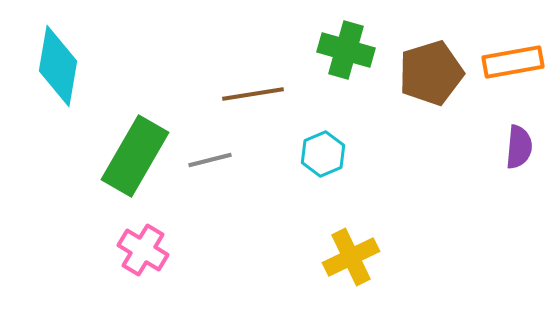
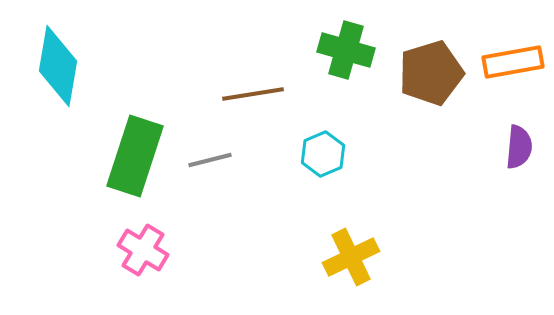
green rectangle: rotated 12 degrees counterclockwise
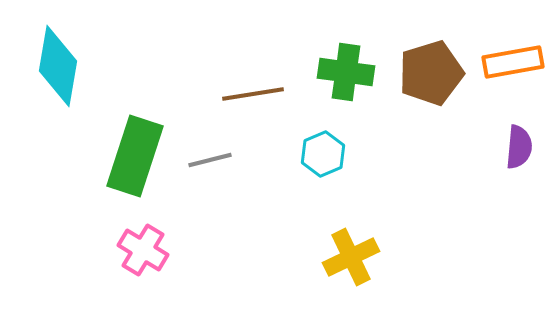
green cross: moved 22 px down; rotated 8 degrees counterclockwise
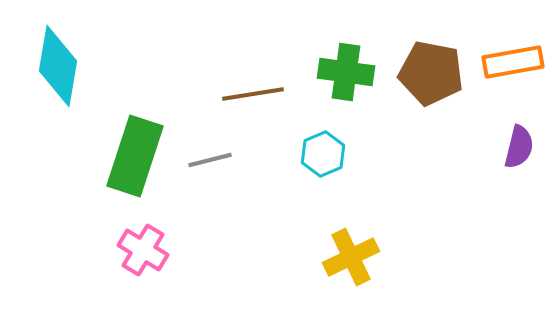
brown pentagon: rotated 28 degrees clockwise
purple semicircle: rotated 9 degrees clockwise
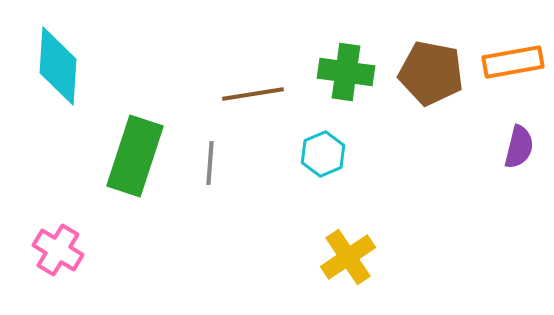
cyan diamond: rotated 6 degrees counterclockwise
gray line: moved 3 px down; rotated 72 degrees counterclockwise
pink cross: moved 85 px left
yellow cross: moved 3 px left; rotated 8 degrees counterclockwise
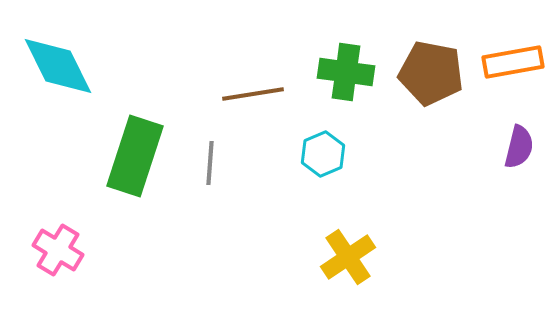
cyan diamond: rotated 30 degrees counterclockwise
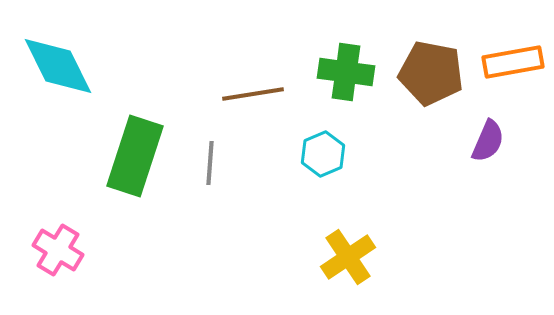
purple semicircle: moved 31 px left, 6 px up; rotated 9 degrees clockwise
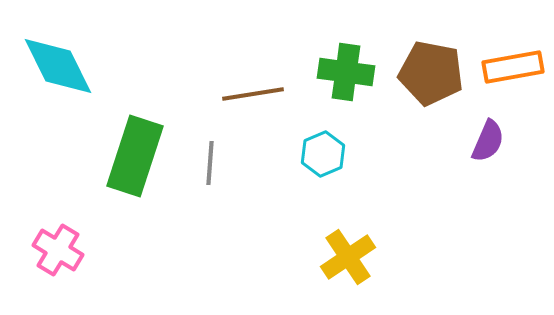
orange rectangle: moved 5 px down
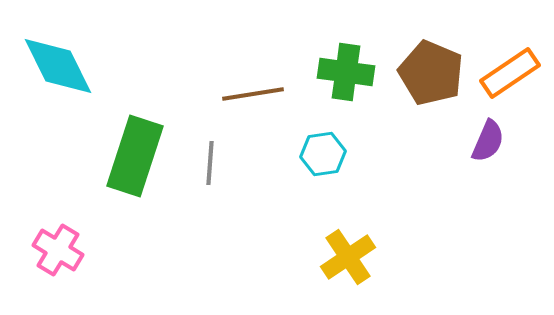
orange rectangle: moved 3 px left, 6 px down; rotated 24 degrees counterclockwise
brown pentagon: rotated 12 degrees clockwise
cyan hexagon: rotated 15 degrees clockwise
